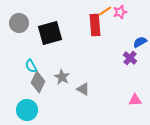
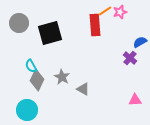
gray diamond: moved 1 px left, 2 px up
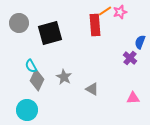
blue semicircle: rotated 40 degrees counterclockwise
gray star: moved 2 px right
gray triangle: moved 9 px right
pink triangle: moved 2 px left, 2 px up
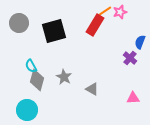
red rectangle: rotated 35 degrees clockwise
black square: moved 4 px right, 2 px up
gray diamond: rotated 10 degrees counterclockwise
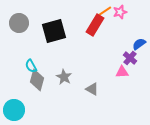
blue semicircle: moved 1 px left, 2 px down; rotated 32 degrees clockwise
pink triangle: moved 11 px left, 26 px up
cyan circle: moved 13 px left
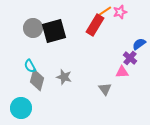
gray circle: moved 14 px right, 5 px down
cyan semicircle: moved 1 px left
gray star: rotated 14 degrees counterclockwise
gray triangle: moved 13 px right; rotated 24 degrees clockwise
cyan circle: moved 7 px right, 2 px up
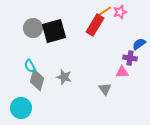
purple cross: rotated 32 degrees counterclockwise
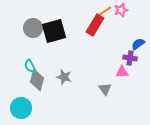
pink star: moved 1 px right, 2 px up
blue semicircle: moved 1 px left
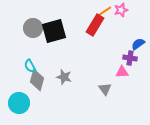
cyan circle: moved 2 px left, 5 px up
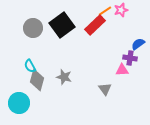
red rectangle: rotated 15 degrees clockwise
black square: moved 8 px right, 6 px up; rotated 20 degrees counterclockwise
pink triangle: moved 2 px up
